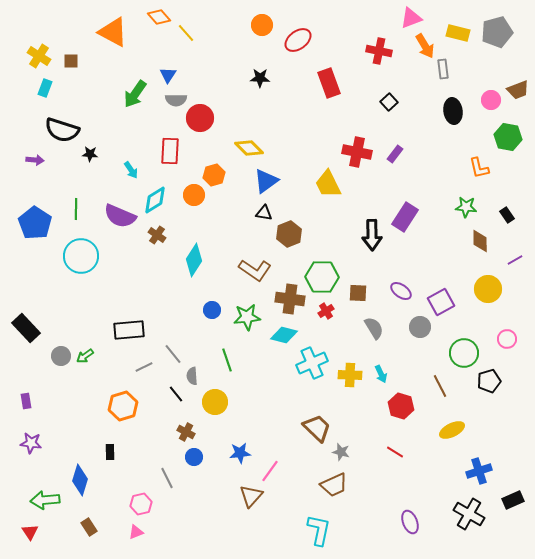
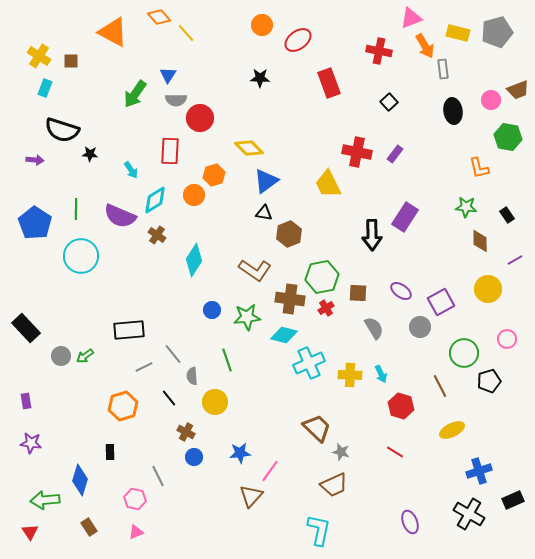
green hexagon at (322, 277): rotated 12 degrees counterclockwise
red cross at (326, 311): moved 3 px up
cyan cross at (312, 363): moved 3 px left
black line at (176, 394): moved 7 px left, 4 px down
gray line at (167, 478): moved 9 px left, 2 px up
pink hexagon at (141, 504): moved 6 px left, 5 px up; rotated 25 degrees clockwise
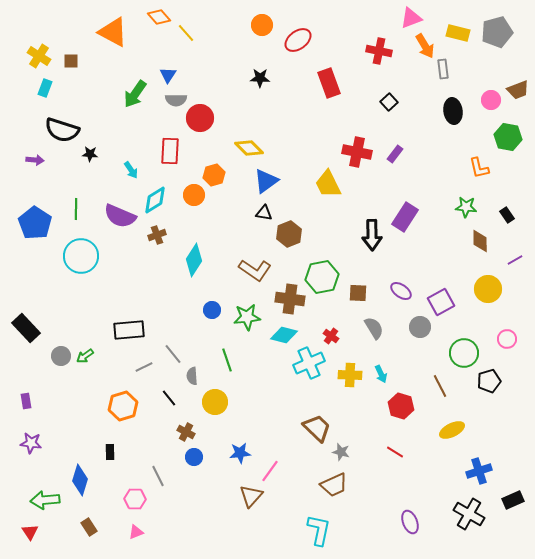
brown cross at (157, 235): rotated 36 degrees clockwise
red cross at (326, 308): moved 5 px right, 28 px down; rotated 21 degrees counterclockwise
pink hexagon at (135, 499): rotated 10 degrees counterclockwise
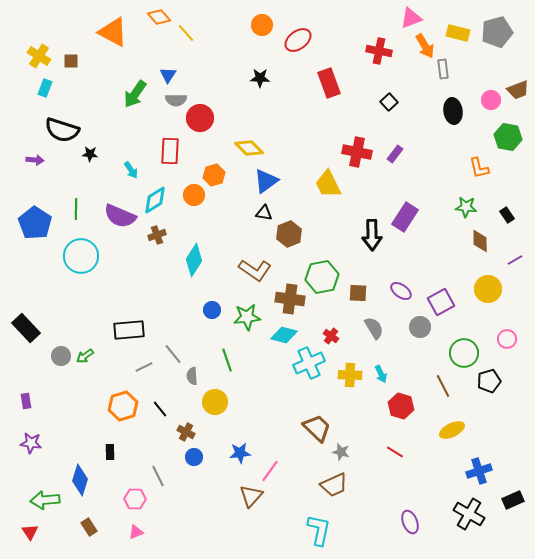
brown line at (440, 386): moved 3 px right
black line at (169, 398): moved 9 px left, 11 px down
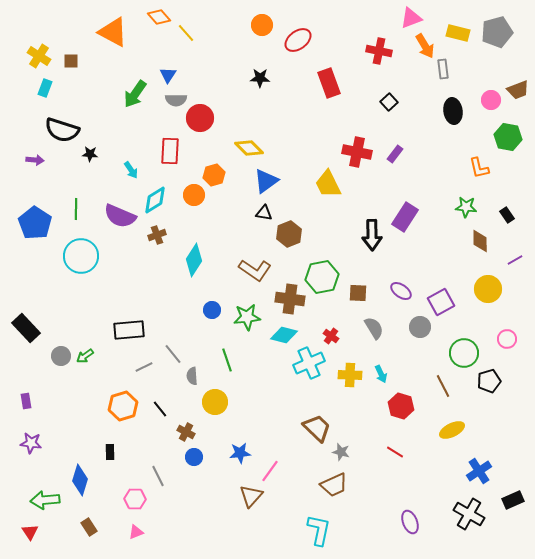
blue cross at (479, 471): rotated 15 degrees counterclockwise
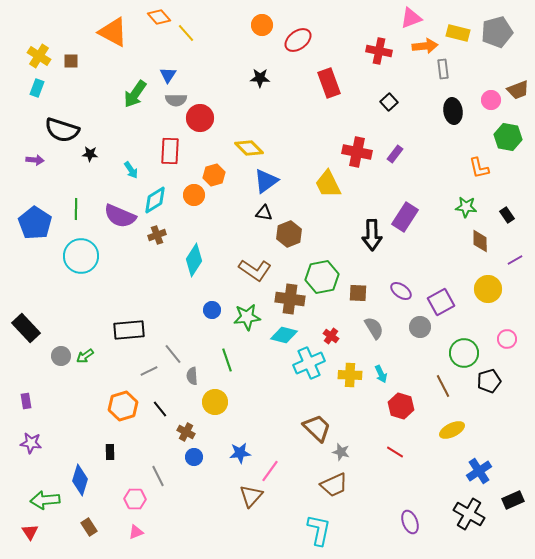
orange arrow at (425, 46): rotated 65 degrees counterclockwise
cyan rectangle at (45, 88): moved 8 px left
gray line at (144, 367): moved 5 px right, 4 px down
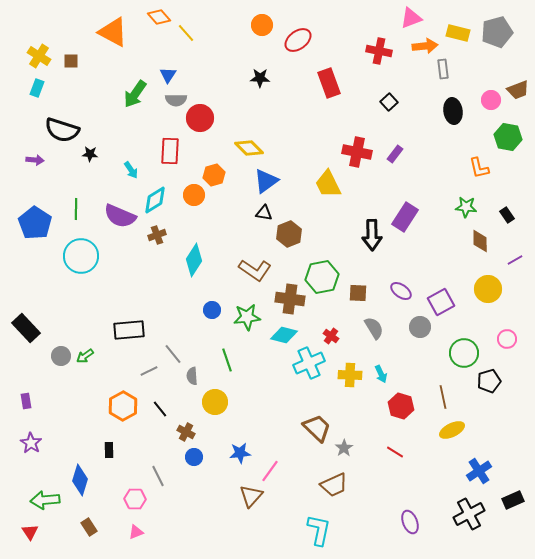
brown line at (443, 386): moved 11 px down; rotated 15 degrees clockwise
orange hexagon at (123, 406): rotated 12 degrees counterclockwise
purple star at (31, 443): rotated 25 degrees clockwise
black rectangle at (110, 452): moved 1 px left, 2 px up
gray star at (341, 452): moved 3 px right, 4 px up; rotated 24 degrees clockwise
black cross at (469, 514): rotated 32 degrees clockwise
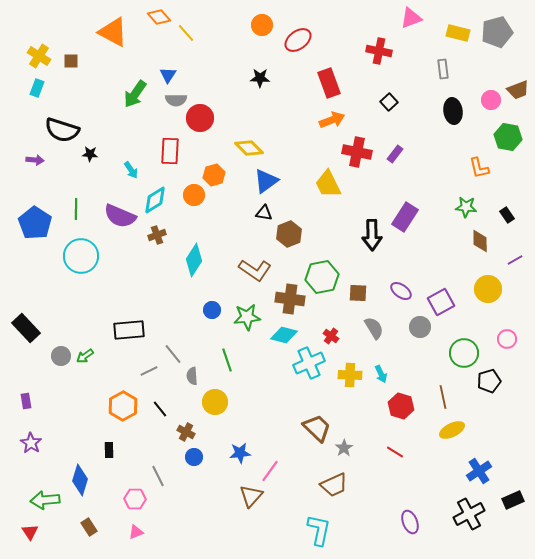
orange arrow at (425, 46): moved 93 px left, 74 px down; rotated 15 degrees counterclockwise
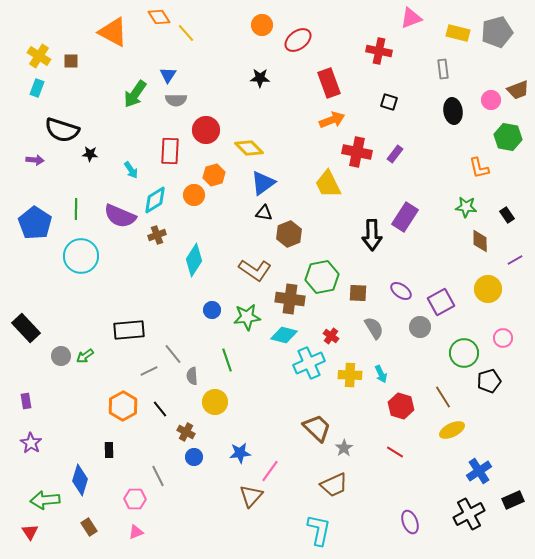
orange diamond at (159, 17): rotated 10 degrees clockwise
black square at (389, 102): rotated 30 degrees counterclockwise
red circle at (200, 118): moved 6 px right, 12 px down
blue triangle at (266, 181): moved 3 px left, 2 px down
pink circle at (507, 339): moved 4 px left, 1 px up
brown line at (443, 397): rotated 20 degrees counterclockwise
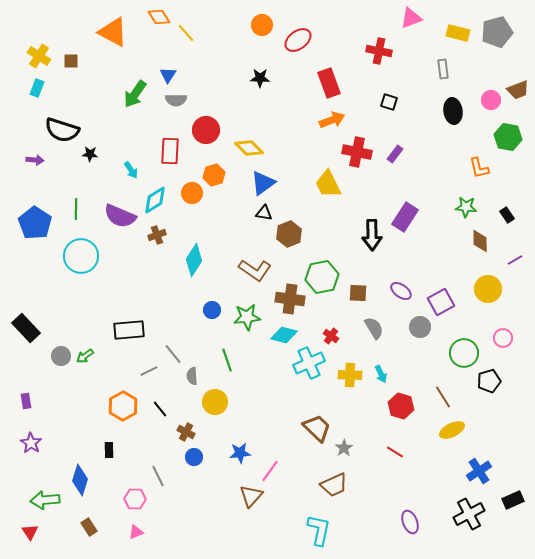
orange circle at (194, 195): moved 2 px left, 2 px up
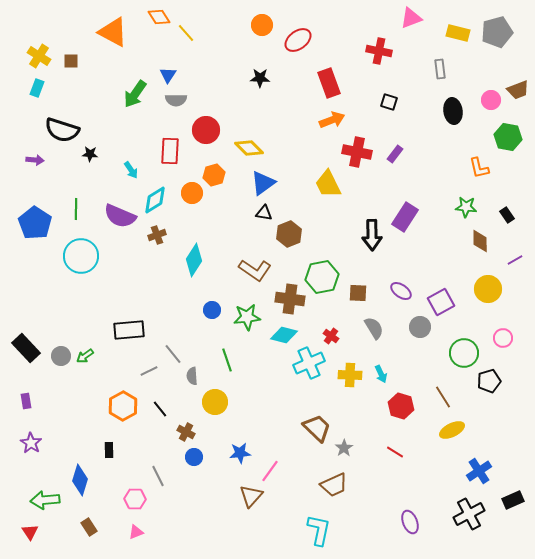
gray rectangle at (443, 69): moved 3 px left
black rectangle at (26, 328): moved 20 px down
